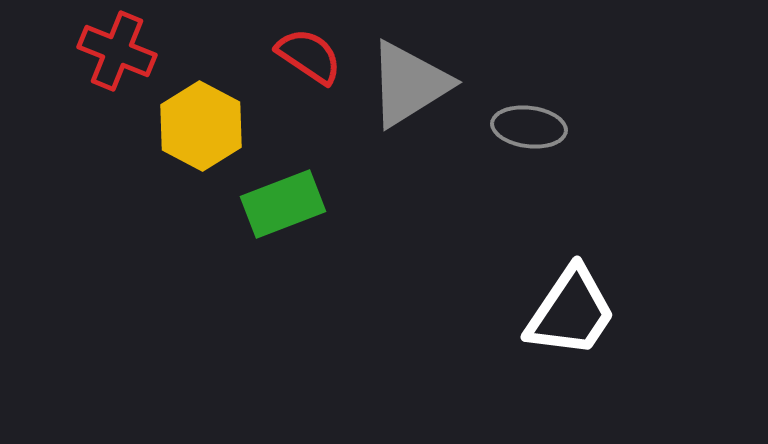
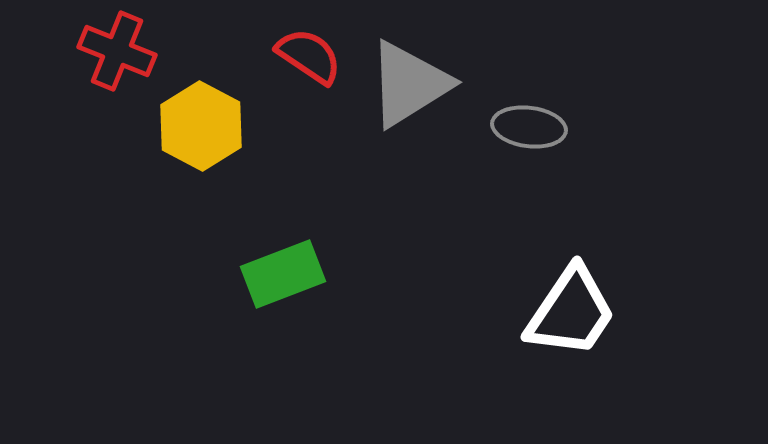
green rectangle: moved 70 px down
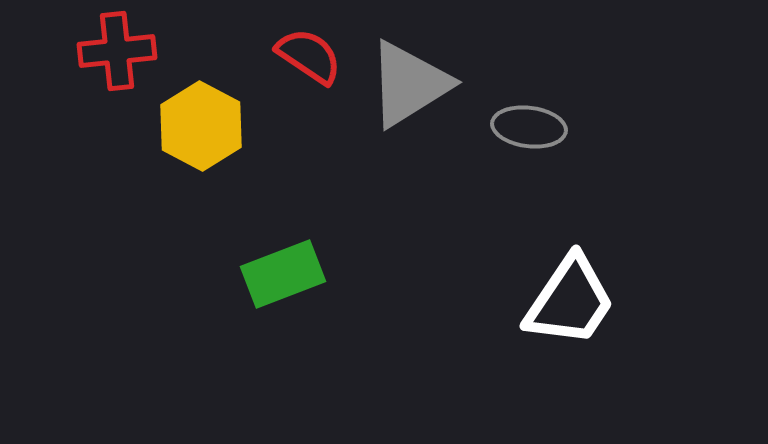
red cross: rotated 28 degrees counterclockwise
white trapezoid: moved 1 px left, 11 px up
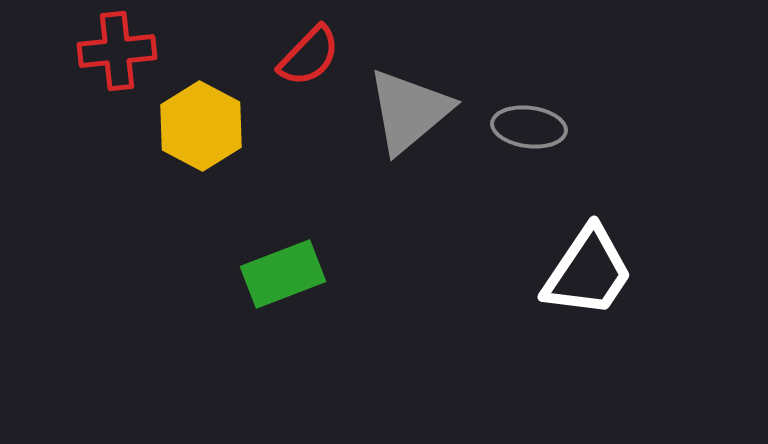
red semicircle: rotated 100 degrees clockwise
gray triangle: moved 27 px down; rotated 8 degrees counterclockwise
white trapezoid: moved 18 px right, 29 px up
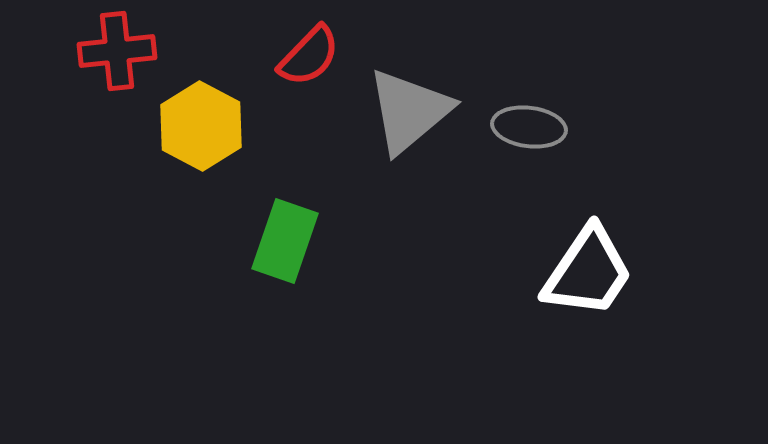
green rectangle: moved 2 px right, 33 px up; rotated 50 degrees counterclockwise
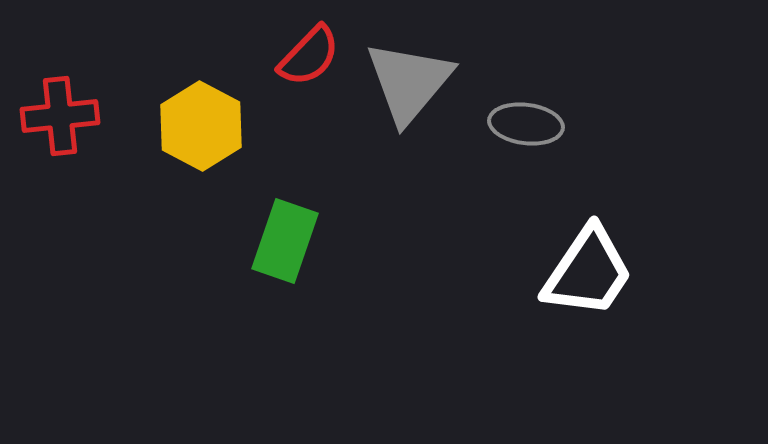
red cross: moved 57 px left, 65 px down
gray triangle: moved 29 px up; rotated 10 degrees counterclockwise
gray ellipse: moved 3 px left, 3 px up
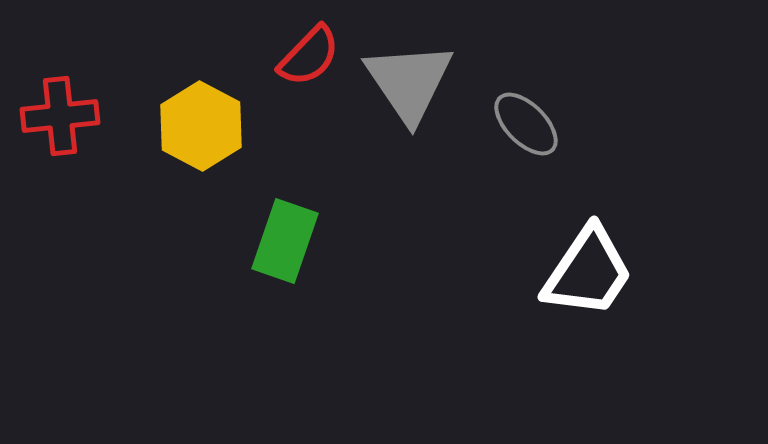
gray triangle: rotated 14 degrees counterclockwise
gray ellipse: rotated 38 degrees clockwise
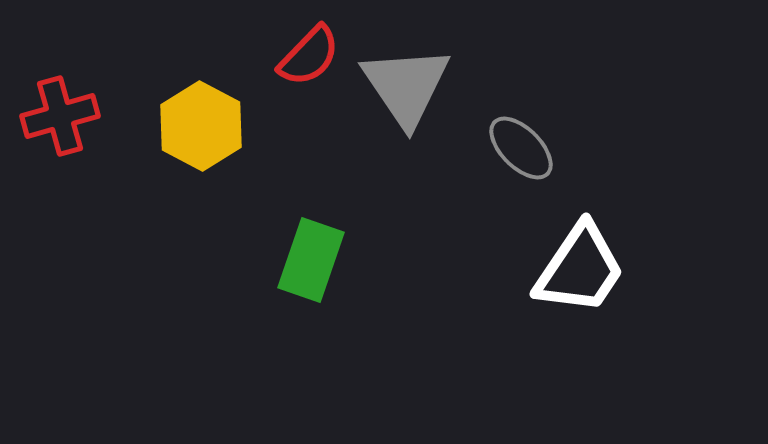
gray triangle: moved 3 px left, 4 px down
red cross: rotated 10 degrees counterclockwise
gray ellipse: moved 5 px left, 24 px down
green rectangle: moved 26 px right, 19 px down
white trapezoid: moved 8 px left, 3 px up
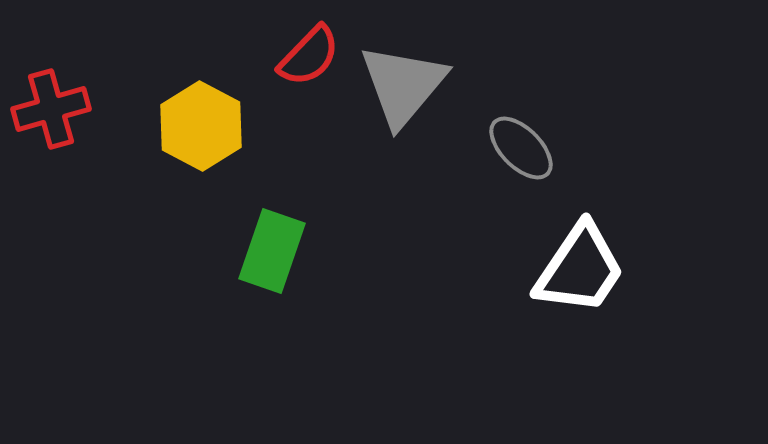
gray triangle: moved 3 px left, 1 px up; rotated 14 degrees clockwise
red cross: moved 9 px left, 7 px up
green rectangle: moved 39 px left, 9 px up
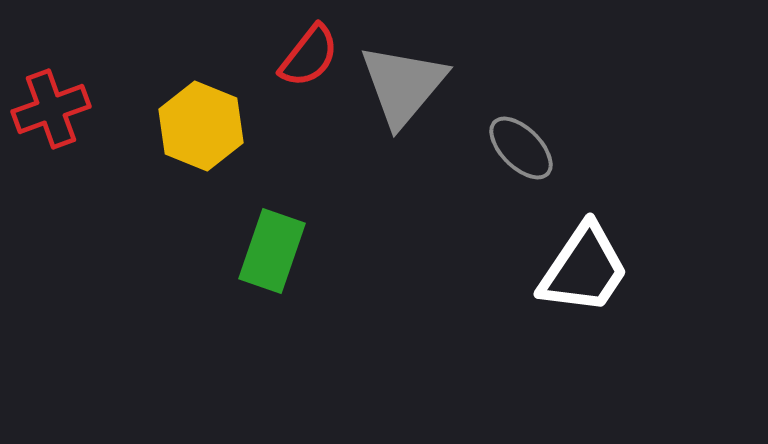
red semicircle: rotated 6 degrees counterclockwise
red cross: rotated 4 degrees counterclockwise
yellow hexagon: rotated 6 degrees counterclockwise
white trapezoid: moved 4 px right
